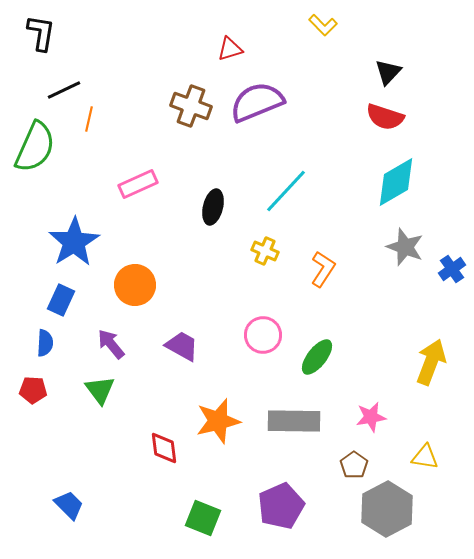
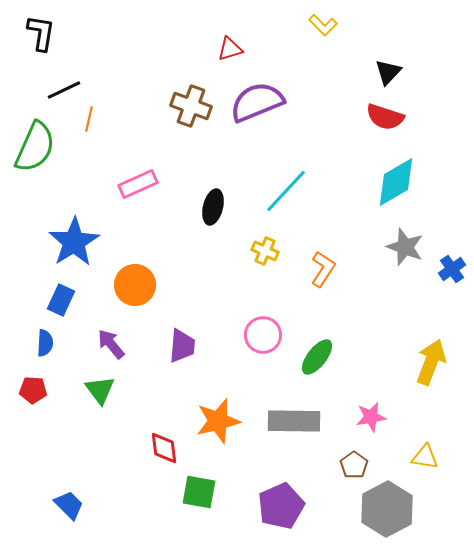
purple trapezoid: rotated 66 degrees clockwise
green square: moved 4 px left, 26 px up; rotated 12 degrees counterclockwise
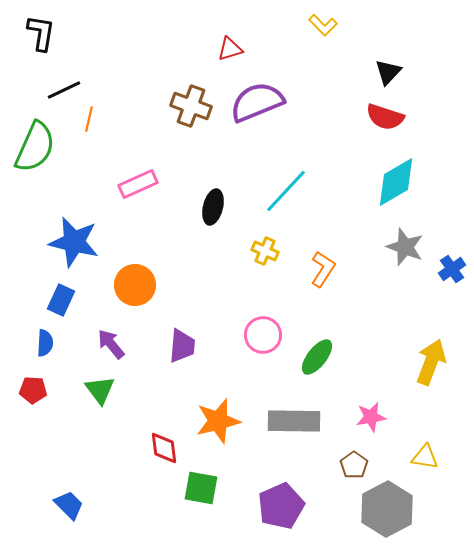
blue star: rotated 27 degrees counterclockwise
green square: moved 2 px right, 4 px up
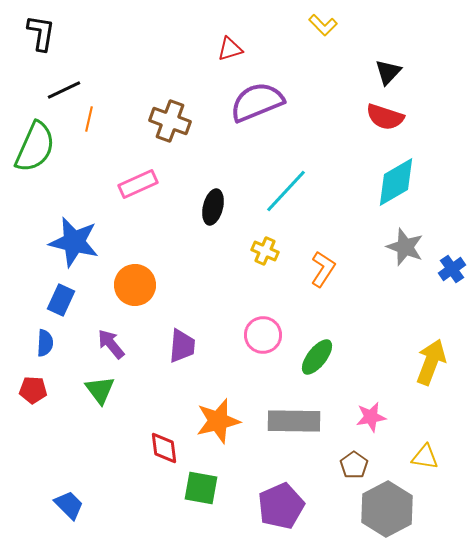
brown cross: moved 21 px left, 15 px down
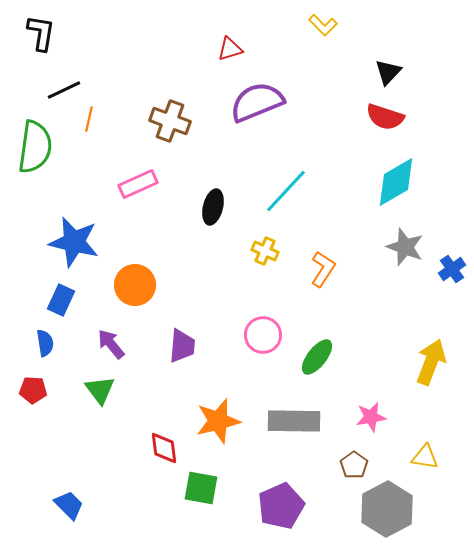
green semicircle: rotated 16 degrees counterclockwise
blue semicircle: rotated 12 degrees counterclockwise
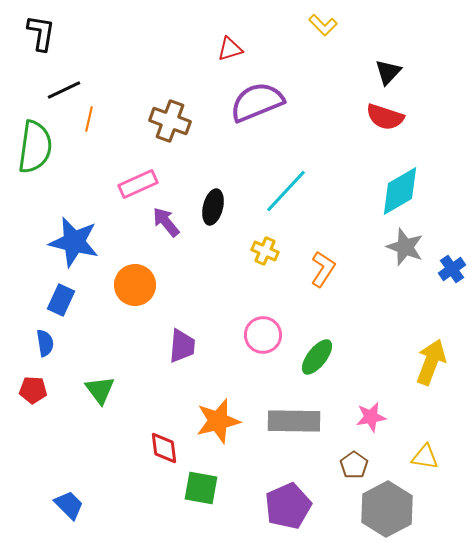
cyan diamond: moved 4 px right, 9 px down
purple arrow: moved 55 px right, 122 px up
purple pentagon: moved 7 px right
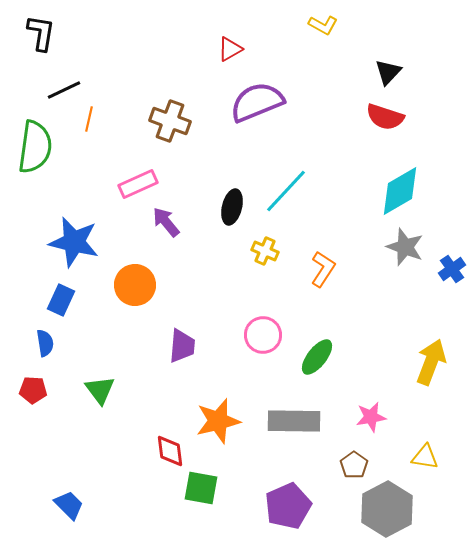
yellow L-shape: rotated 16 degrees counterclockwise
red triangle: rotated 12 degrees counterclockwise
black ellipse: moved 19 px right
red diamond: moved 6 px right, 3 px down
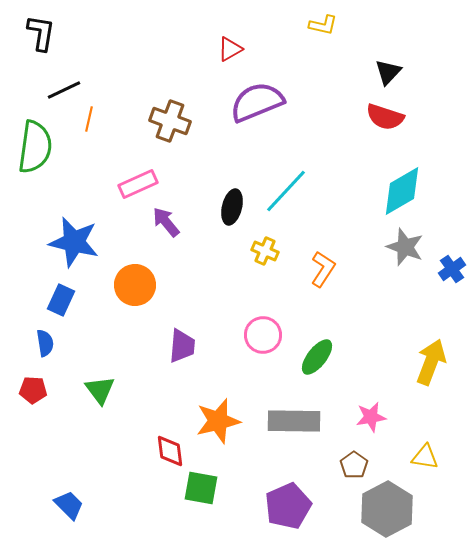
yellow L-shape: rotated 16 degrees counterclockwise
cyan diamond: moved 2 px right
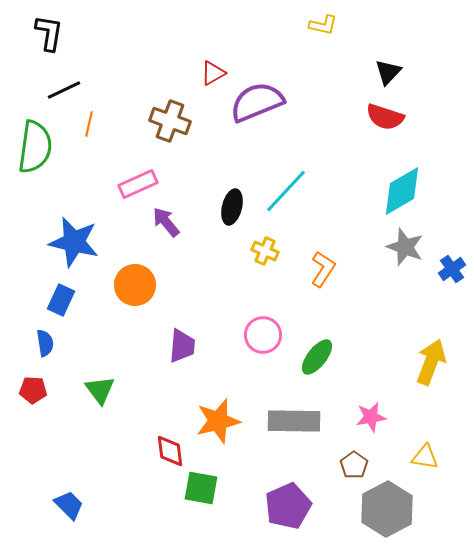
black L-shape: moved 8 px right
red triangle: moved 17 px left, 24 px down
orange line: moved 5 px down
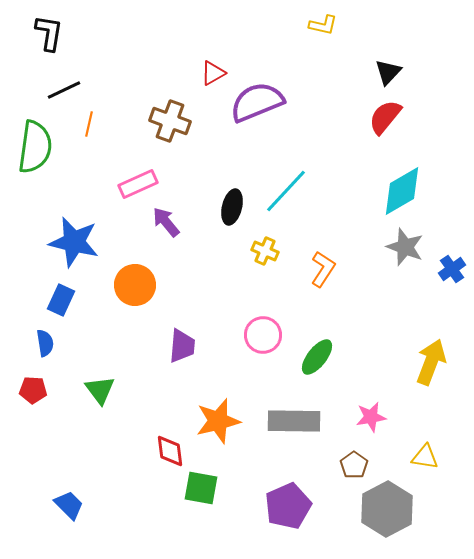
red semicircle: rotated 111 degrees clockwise
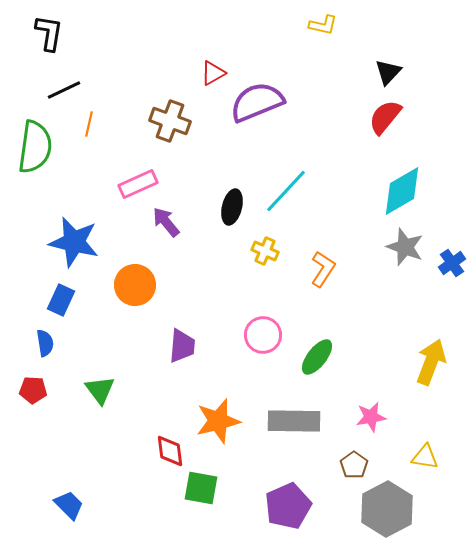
blue cross: moved 6 px up
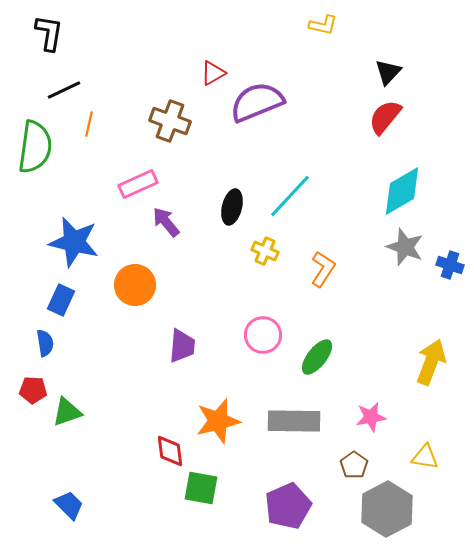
cyan line: moved 4 px right, 5 px down
blue cross: moved 2 px left, 2 px down; rotated 36 degrees counterclockwise
green triangle: moved 33 px left, 22 px down; rotated 48 degrees clockwise
